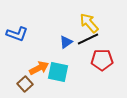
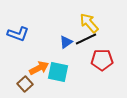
blue L-shape: moved 1 px right
black line: moved 2 px left
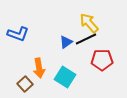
orange arrow: rotated 108 degrees clockwise
cyan square: moved 7 px right, 5 px down; rotated 20 degrees clockwise
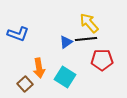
black line: rotated 20 degrees clockwise
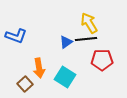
yellow arrow: rotated 10 degrees clockwise
blue L-shape: moved 2 px left, 2 px down
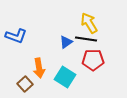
black line: rotated 15 degrees clockwise
red pentagon: moved 9 px left
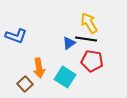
blue triangle: moved 3 px right, 1 px down
red pentagon: moved 1 px left, 1 px down; rotated 10 degrees clockwise
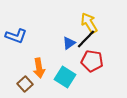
black line: rotated 55 degrees counterclockwise
